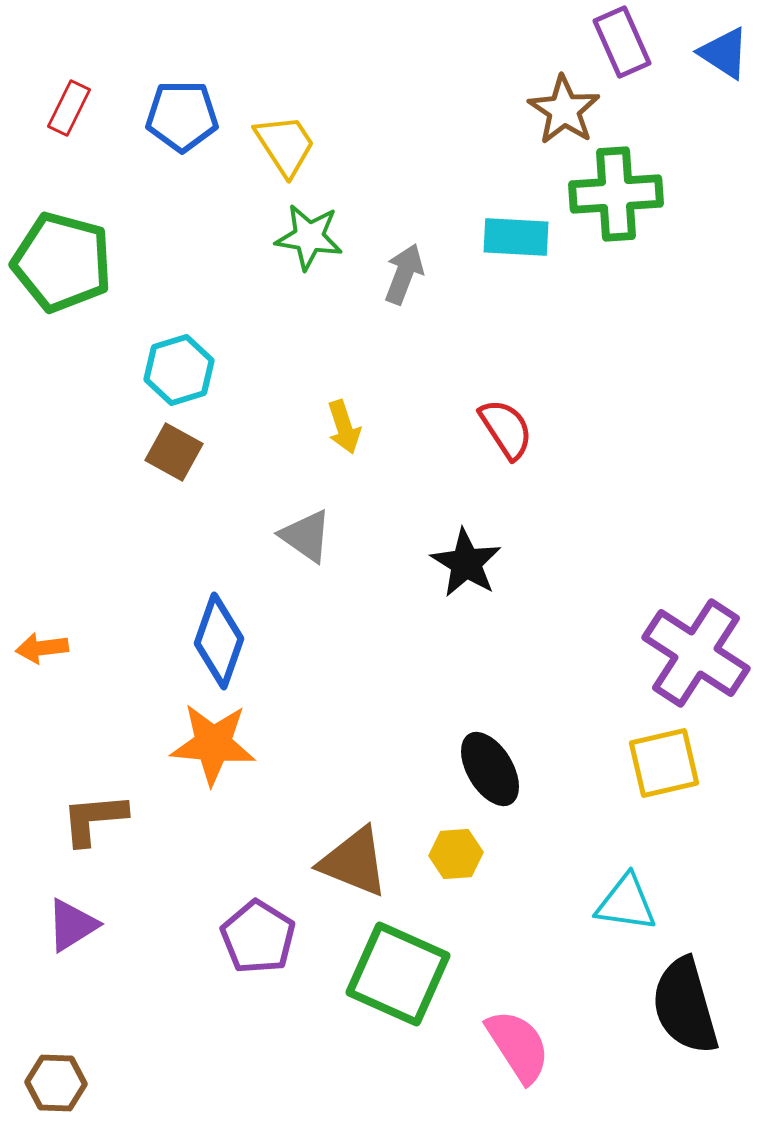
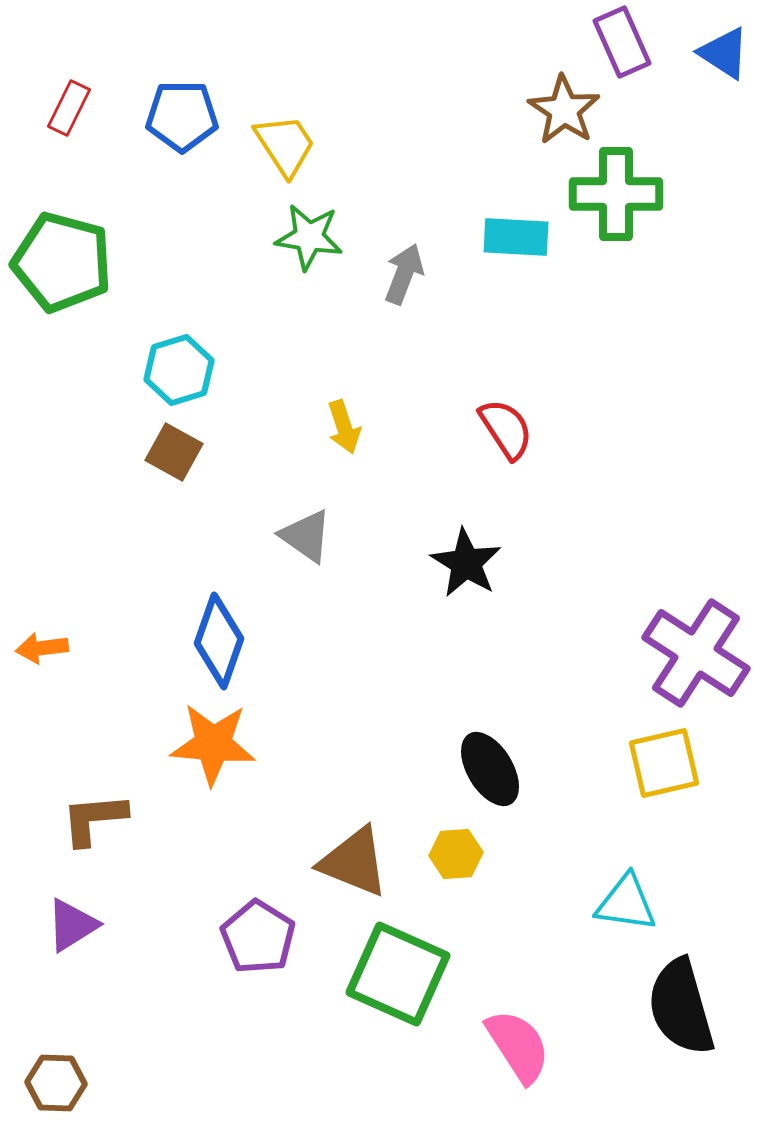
green cross: rotated 4 degrees clockwise
black semicircle: moved 4 px left, 1 px down
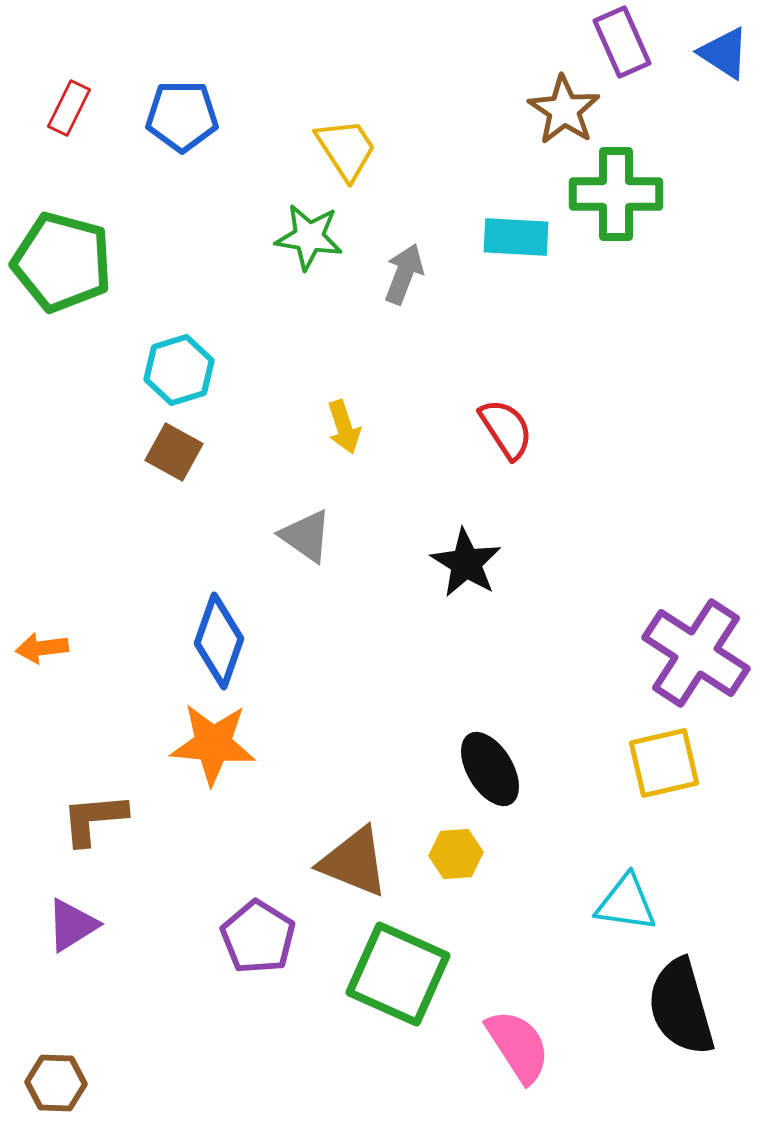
yellow trapezoid: moved 61 px right, 4 px down
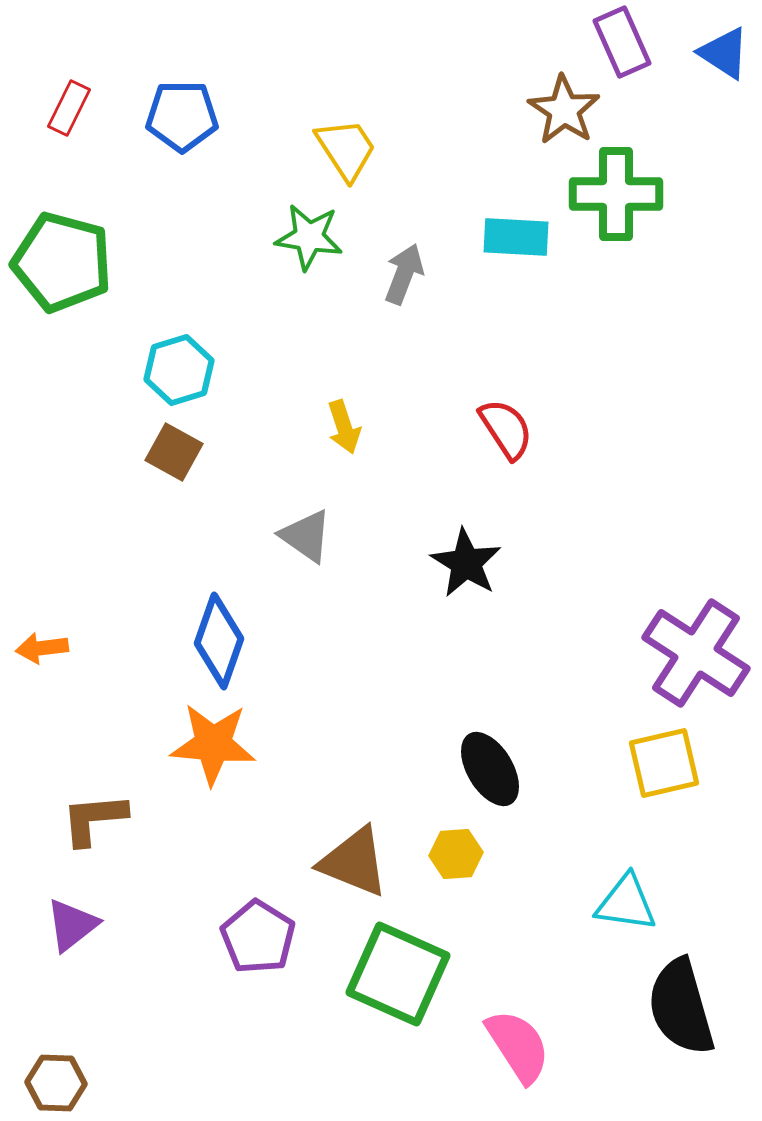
purple triangle: rotated 6 degrees counterclockwise
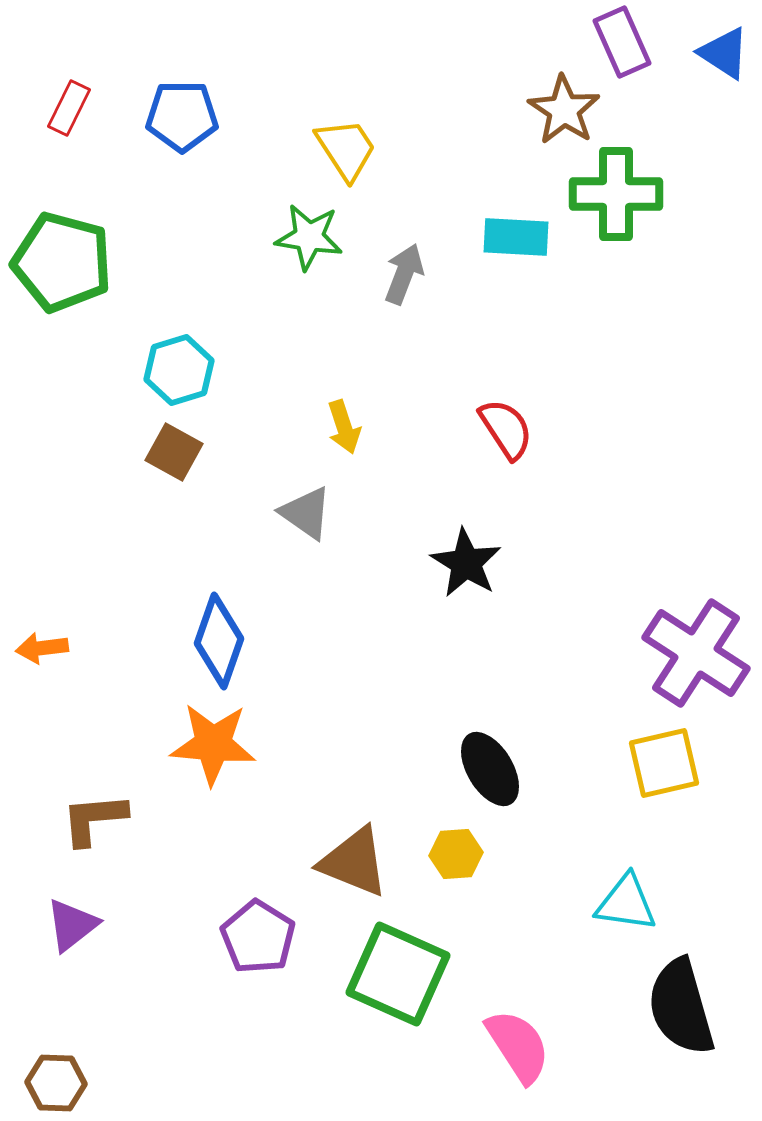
gray triangle: moved 23 px up
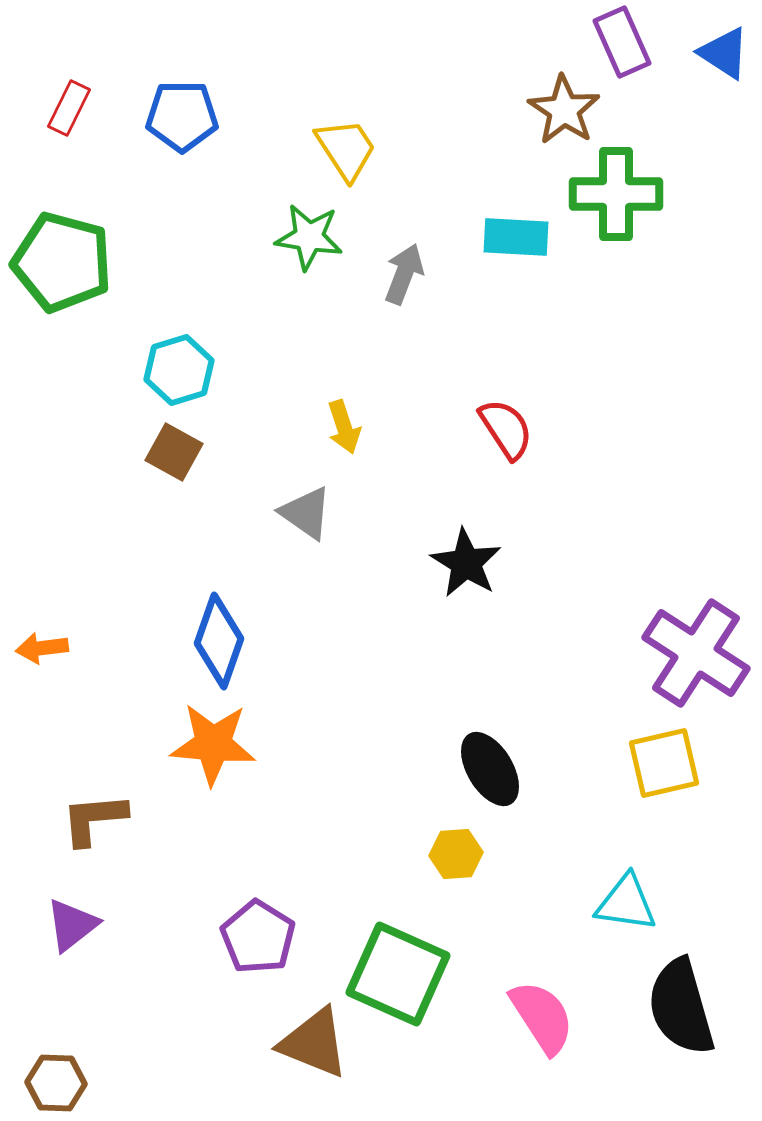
brown triangle: moved 40 px left, 181 px down
pink semicircle: moved 24 px right, 29 px up
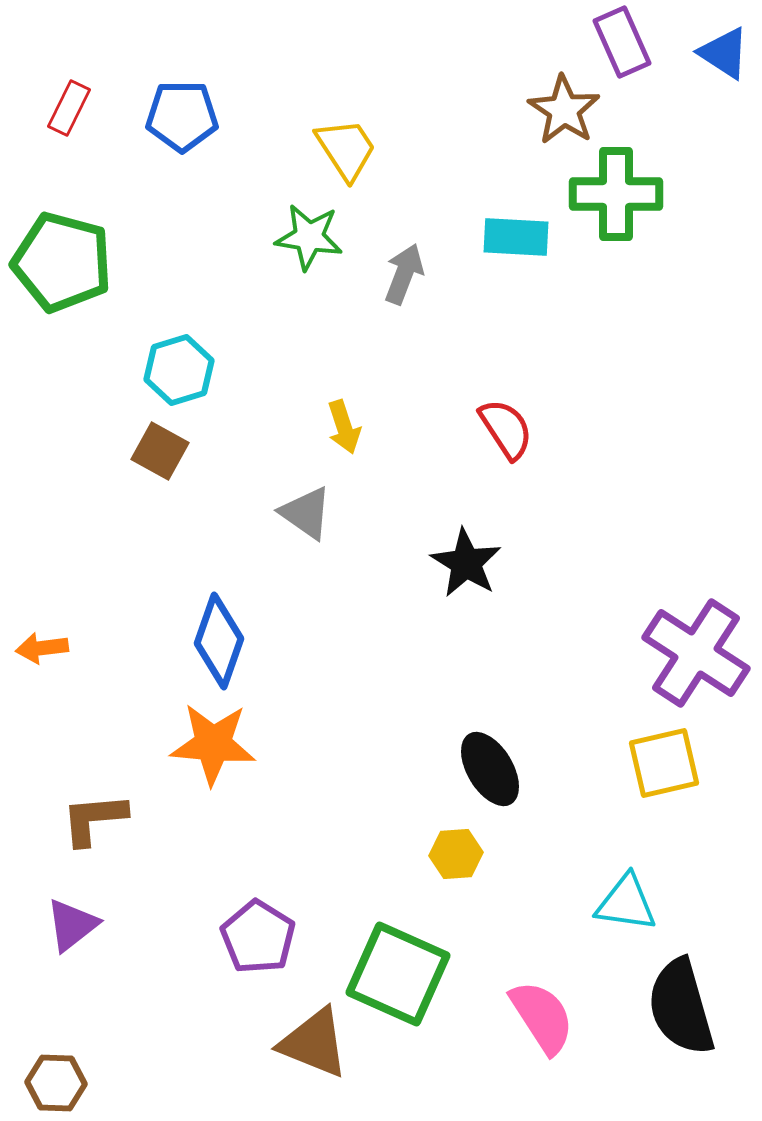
brown square: moved 14 px left, 1 px up
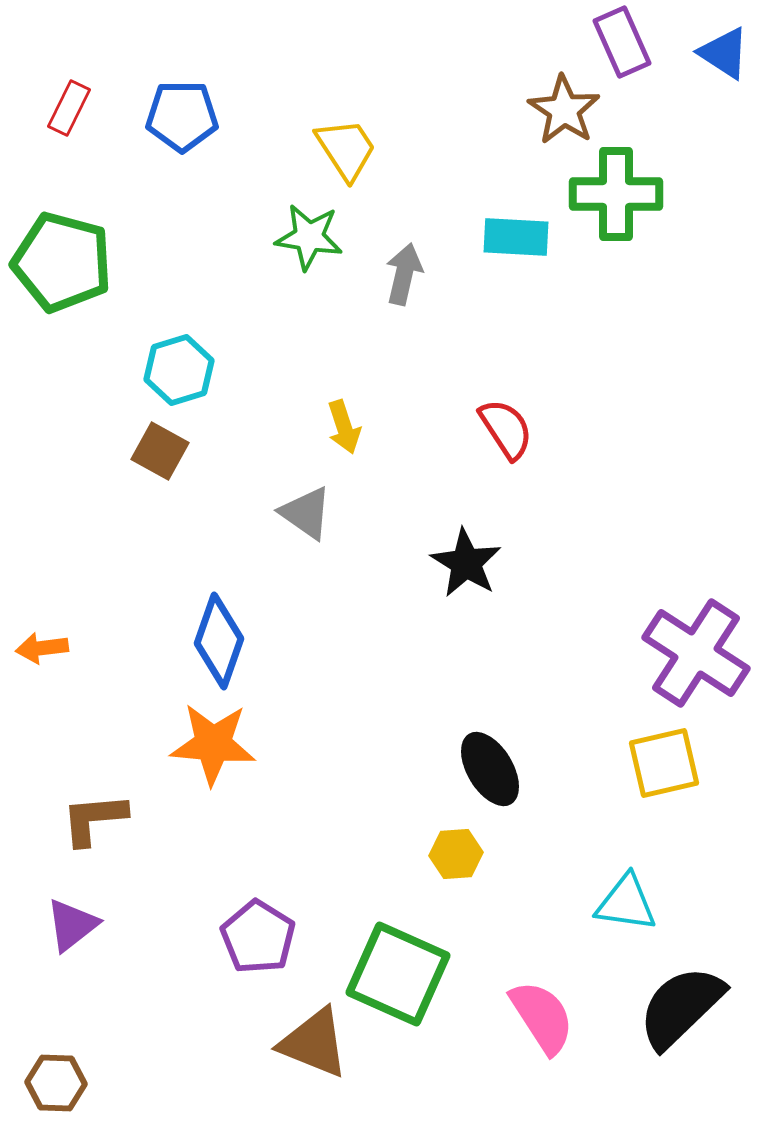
gray arrow: rotated 8 degrees counterclockwise
black semicircle: rotated 62 degrees clockwise
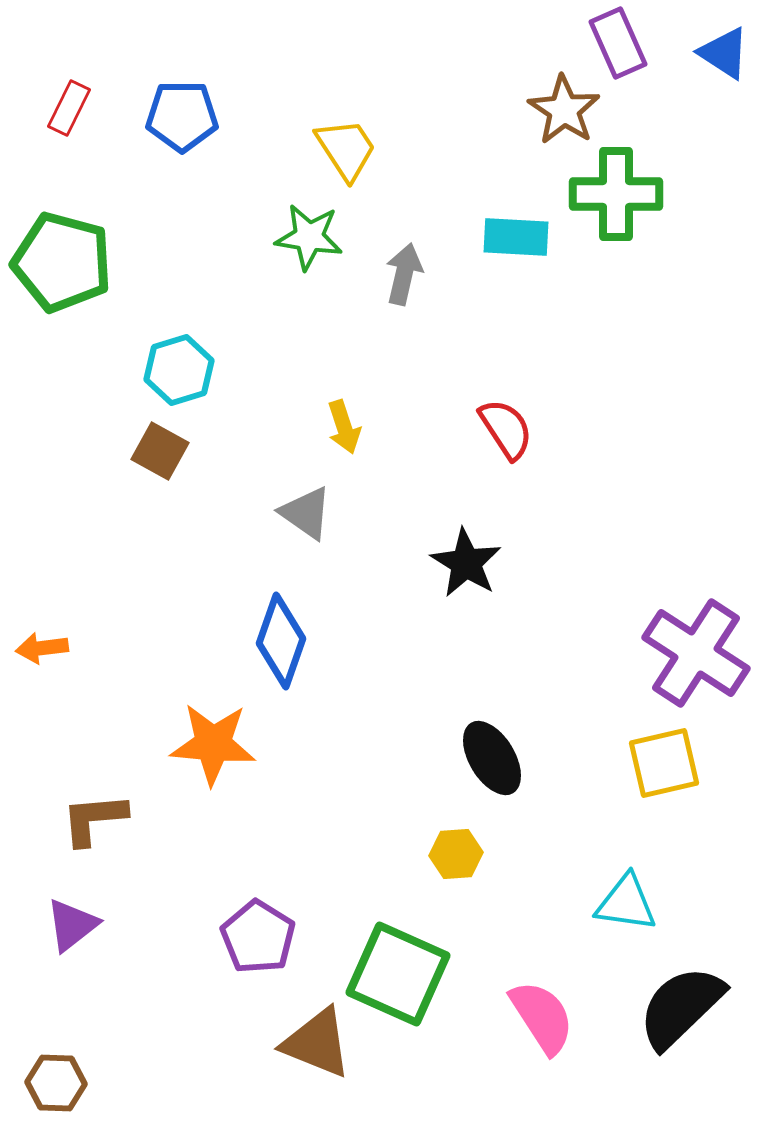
purple rectangle: moved 4 px left, 1 px down
blue diamond: moved 62 px right
black ellipse: moved 2 px right, 11 px up
brown triangle: moved 3 px right
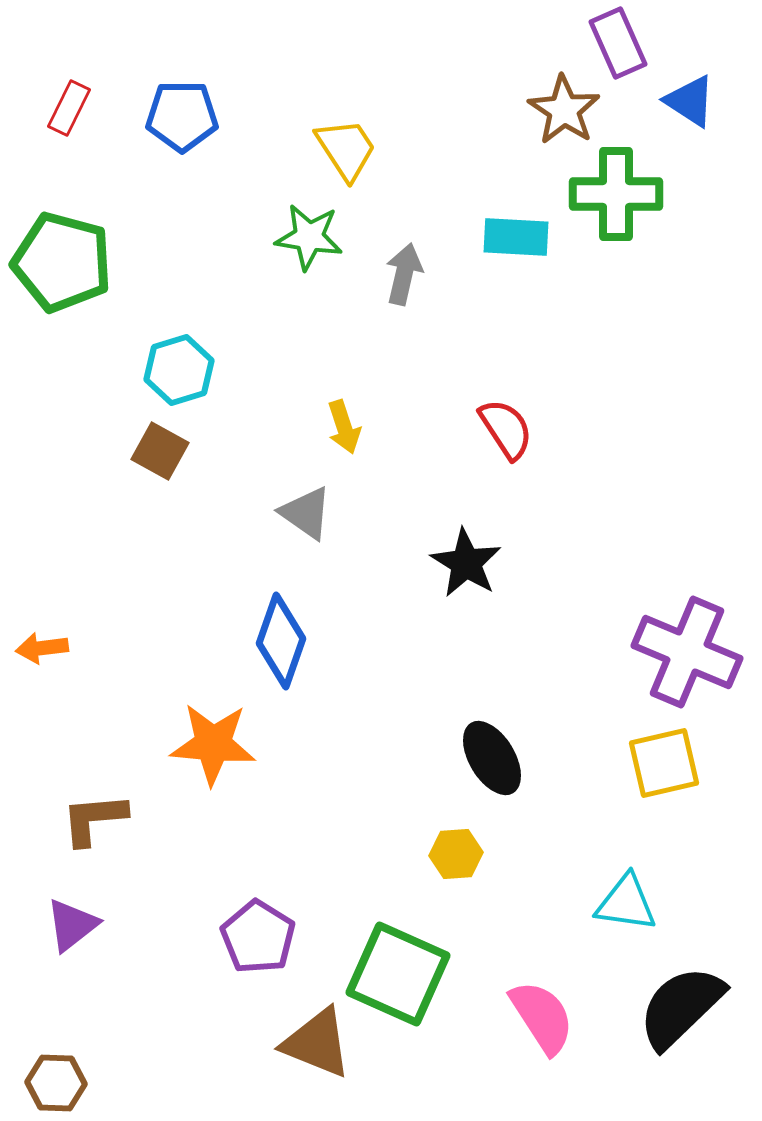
blue triangle: moved 34 px left, 48 px down
purple cross: moved 9 px left, 1 px up; rotated 10 degrees counterclockwise
